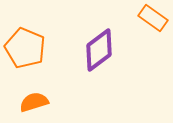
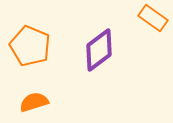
orange pentagon: moved 5 px right, 2 px up
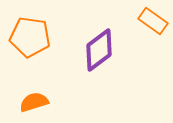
orange rectangle: moved 3 px down
orange pentagon: moved 9 px up; rotated 15 degrees counterclockwise
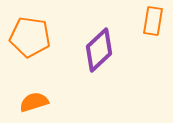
orange rectangle: rotated 64 degrees clockwise
purple diamond: rotated 6 degrees counterclockwise
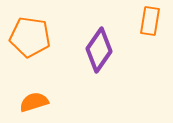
orange rectangle: moved 3 px left
purple diamond: rotated 12 degrees counterclockwise
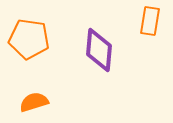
orange pentagon: moved 1 px left, 2 px down
purple diamond: rotated 30 degrees counterclockwise
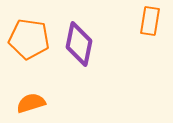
purple diamond: moved 20 px left, 6 px up; rotated 6 degrees clockwise
orange semicircle: moved 3 px left, 1 px down
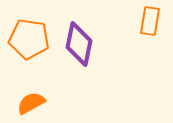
orange semicircle: rotated 12 degrees counterclockwise
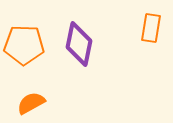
orange rectangle: moved 1 px right, 7 px down
orange pentagon: moved 5 px left, 6 px down; rotated 6 degrees counterclockwise
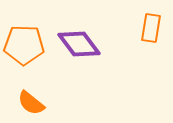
purple diamond: rotated 48 degrees counterclockwise
orange semicircle: rotated 112 degrees counterclockwise
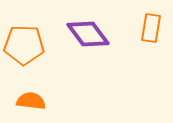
purple diamond: moved 9 px right, 10 px up
orange semicircle: moved 2 px up; rotated 148 degrees clockwise
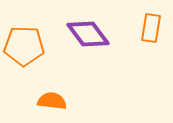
orange pentagon: moved 1 px down
orange semicircle: moved 21 px right
